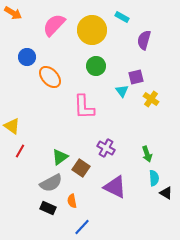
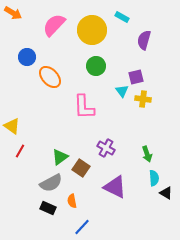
yellow cross: moved 8 px left; rotated 28 degrees counterclockwise
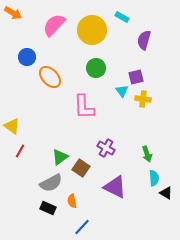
green circle: moved 2 px down
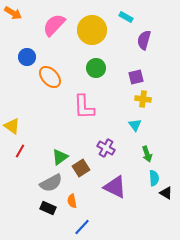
cyan rectangle: moved 4 px right
cyan triangle: moved 13 px right, 34 px down
brown square: rotated 24 degrees clockwise
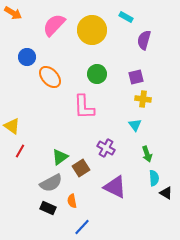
green circle: moved 1 px right, 6 px down
